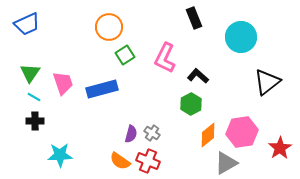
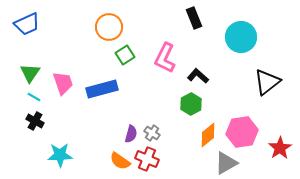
black cross: rotated 30 degrees clockwise
red cross: moved 1 px left, 2 px up
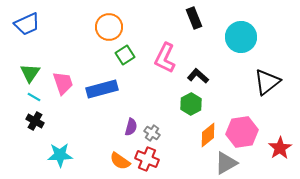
purple semicircle: moved 7 px up
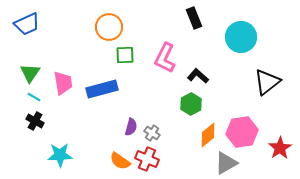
green square: rotated 30 degrees clockwise
pink trapezoid: rotated 10 degrees clockwise
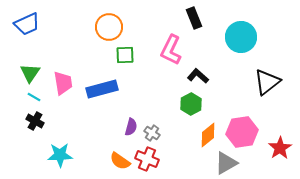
pink L-shape: moved 6 px right, 8 px up
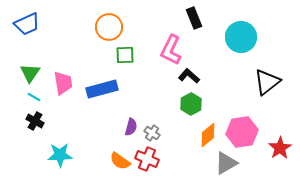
black L-shape: moved 9 px left
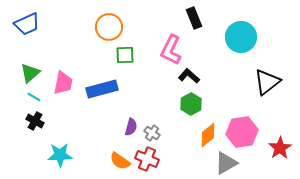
green triangle: rotated 15 degrees clockwise
pink trapezoid: rotated 20 degrees clockwise
